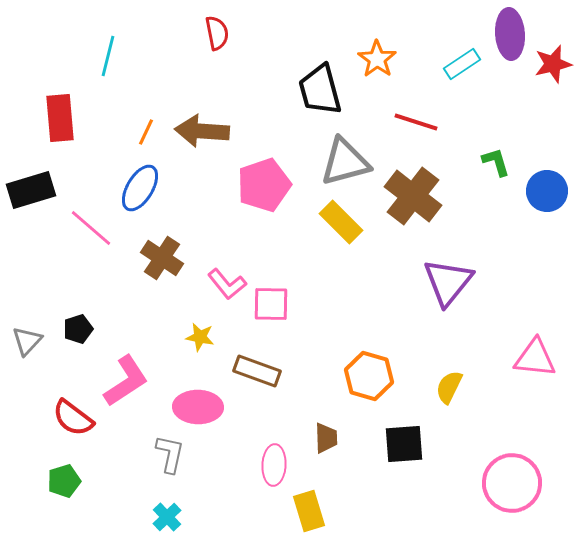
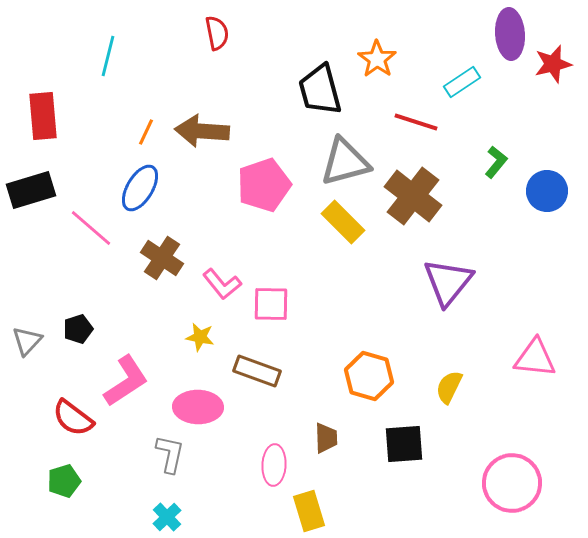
cyan rectangle at (462, 64): moved 18 px down
red rectangle at (60, 118): moved 17 px left, 2 px up
green L-shape at (496, 162): rotated 56 degrees clockwise
yellow rectangle at (341, 222): moved 2 px right
pink L-shape at (227, 284): moved 5 px left
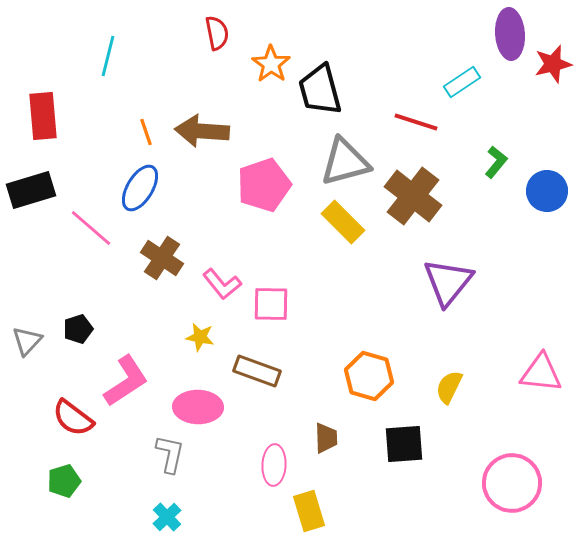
orange star at (377, 59): moved 106 px left, 5 px down
orange line at (146, 132): rotated 44 degrees counterclockwise
pink triangle at (535, 358): moved 6 px right, 15 px down
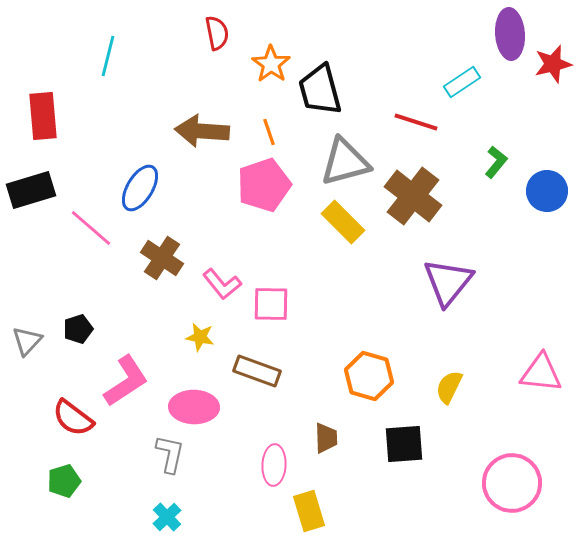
orange line at (146, 132): moved 123 px right
pink ellipse at (198, 407): moved 4 px left
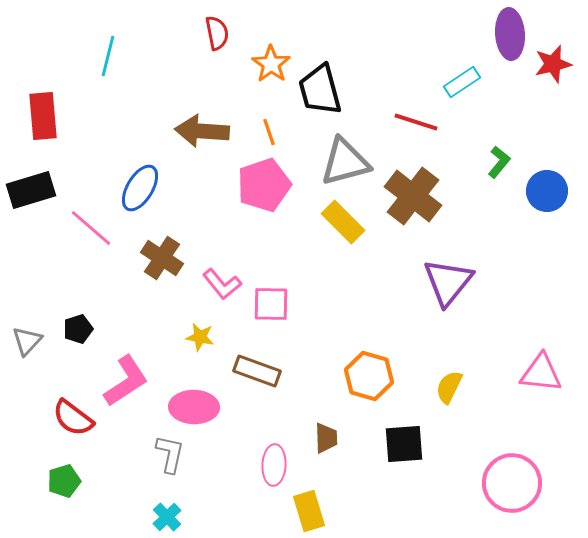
green L-shape at (496, 162): moved 3 px right
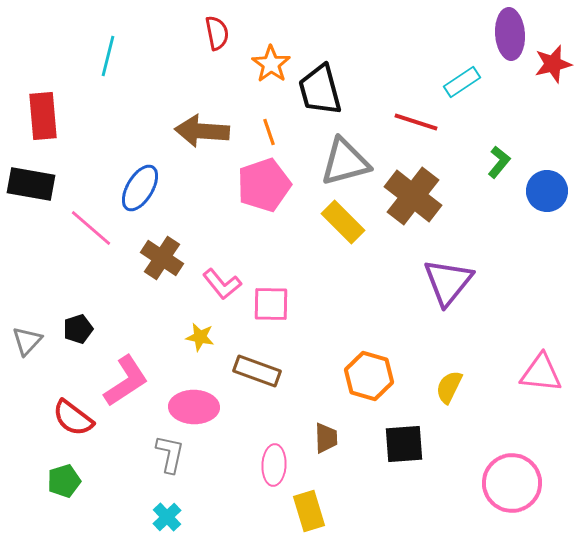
black rectangle at (31, 190): moved 6 px up; rotated 27 degrees clockwise
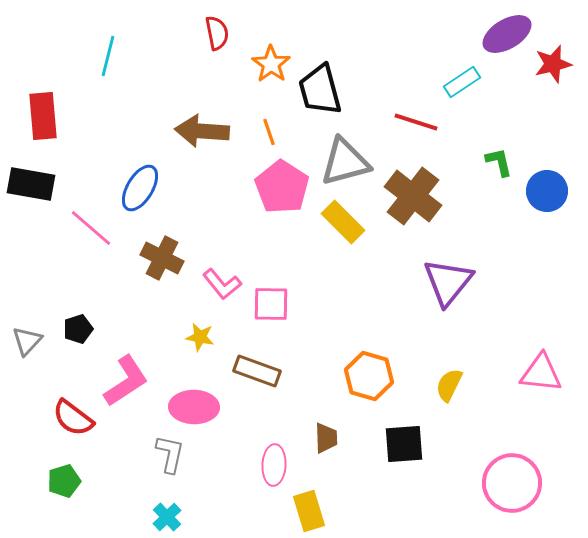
purple ellipse at (510, 34): moved 3 px left; rotated 63 degrees clockwise
green L-shape at (499, 162): rotated 52 degrees counterclockwise
pink pentagon at (264, 185): moved 18 px right, 2 px down; rotated 20 degrees counterclockwise
brown cross at (162, 258): rotated 6 degrees counterclockwise
yellow semicircle at (449, 387): moved 2 px up
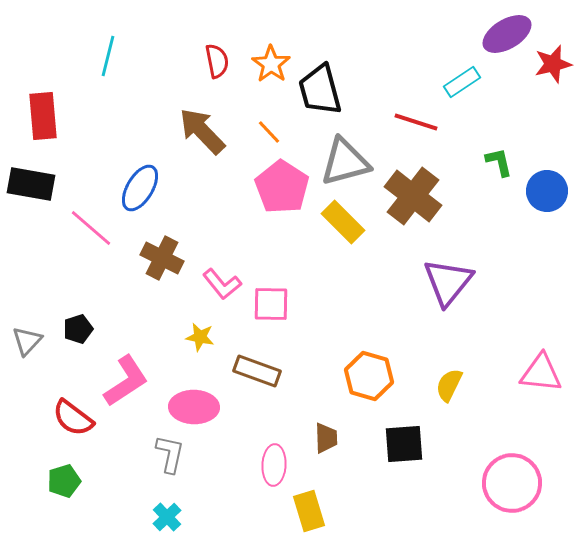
red semicircle at (217, 33): moved 28 px down
brown arrow at (202, 131): rotated 42 degrees clockwise
orange line at (269, 132): rotated 24 degrees counterclockwise
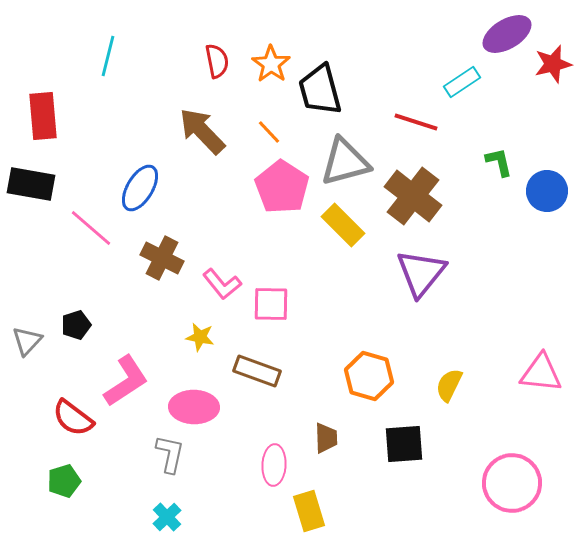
yellow rectangle at (343, 222): moved 3 px down
purple triangle at (448, 282): moved 27 px left, 9 px up
black pentagon at (78, 329): moved 2 px left, 4 px up
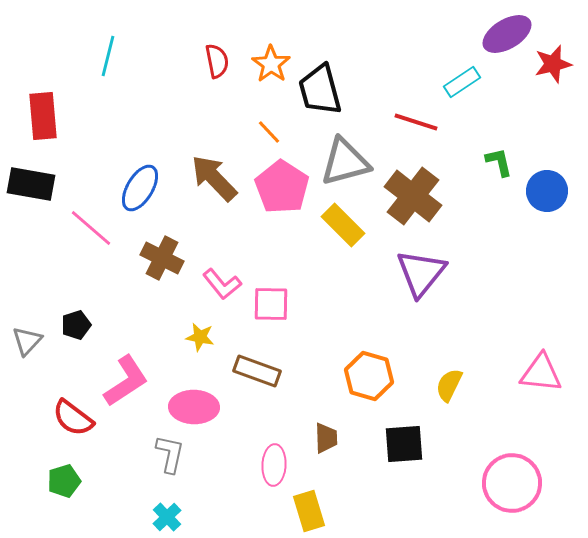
brown arrow at (202, 131): moved 12 px right, 47 px down
